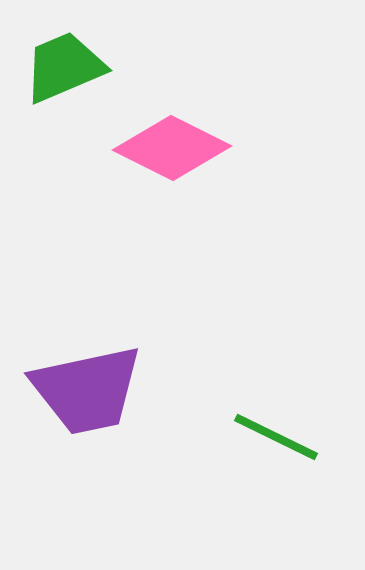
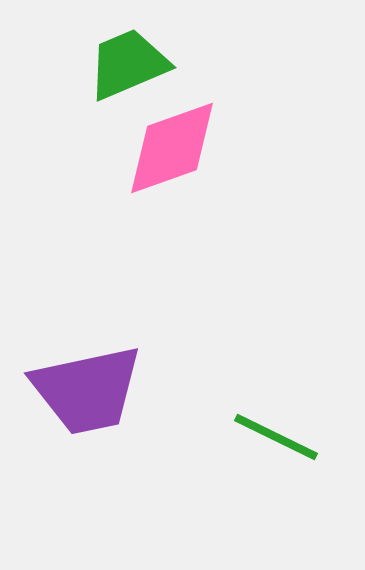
green trapezoid: moved 64 px right, 3 px up
pink diamond: rotated 46 degrees counterclockwise
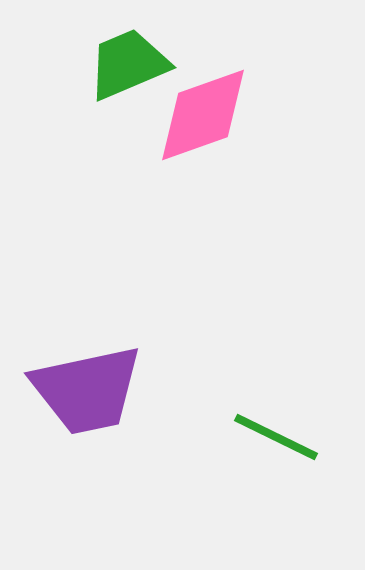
pink diamond: moved 31 px right, 33 px up
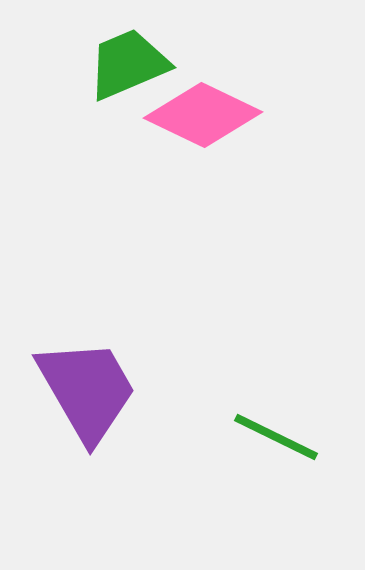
pink diamond: rotated 45 degrees clockwise
purple trapezoid: rotated 108 degrees counterclockwise
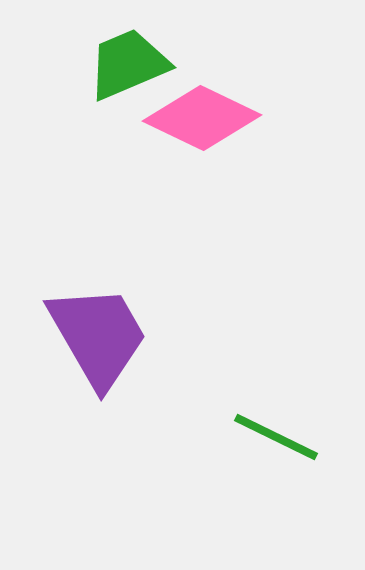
pink diamond: moved 1 px left, 3 px down
purple trapezoid: moved 11 px right, 54 px up
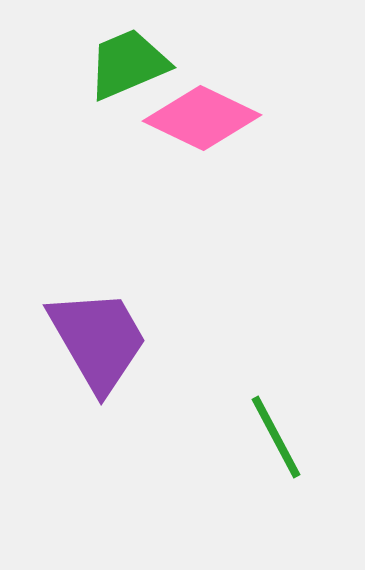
purple trapezoid: moved 4 px down
green line: rotated 36 degrees clockwise
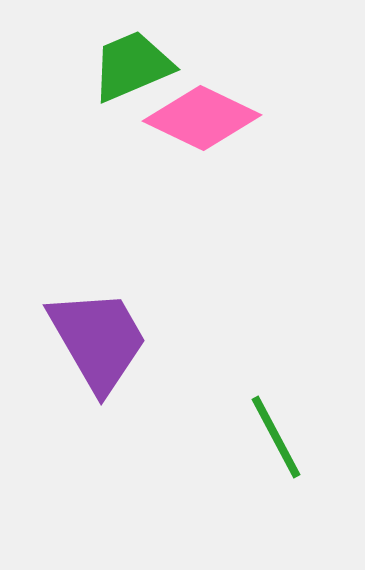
green trapezoid: moved 4 px right, 2 px down
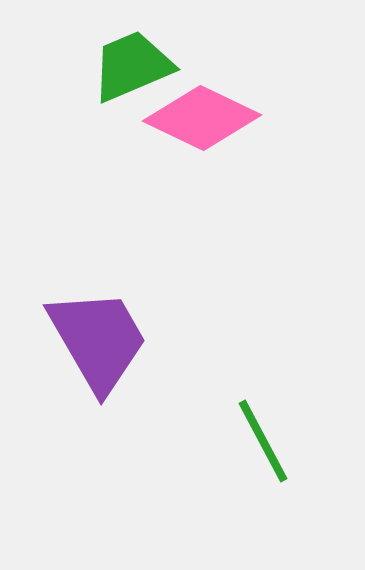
green line: moved 13 px left, 4 px down
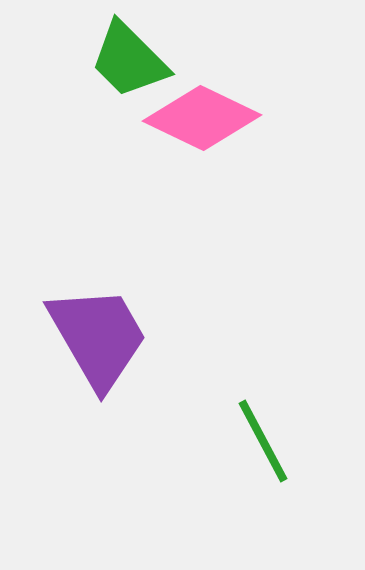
green trapezoid: moved 3 px left, 6 px up; rotated 112 degrees counterclockwise
purple trapezoid: moved 3 px up
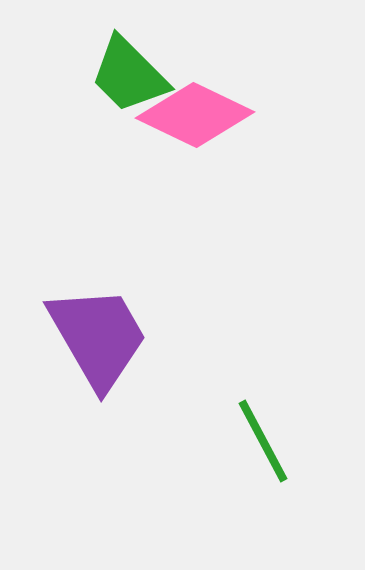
green trapezoid: moved 15 px down
pink diamond: moved 7 px left, 3 px up
